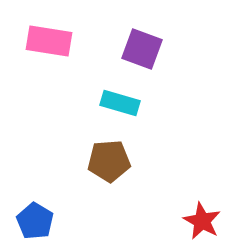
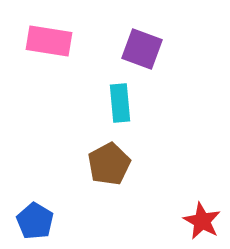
cyan rectangle: rotated 69 degrees clockwise
brown pentagon: moved 3 px down; rotated 24 degrees counterclockwise
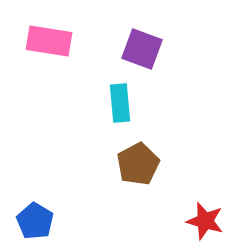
brown pentagon: moved 29 px right
red star: moved 3 px right; rotated 12 degrees counterclockwise
